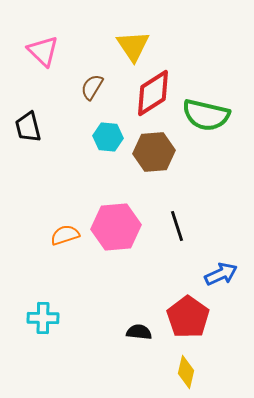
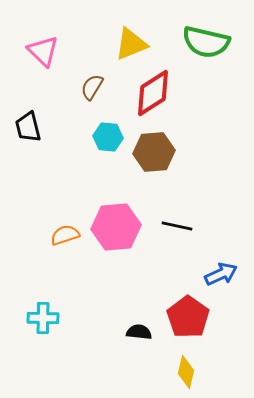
yellow triangle: moved 2 px left, 2 px up; rotated 42 degrees clockwise
green semicircle: moved 73 px up
black line: rotated 60 degrees counterclockwise
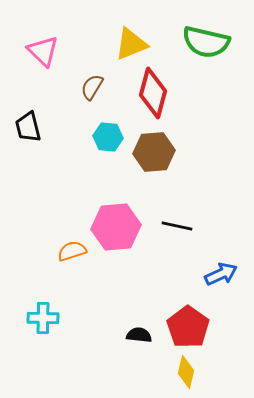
red diamond: rotated 42 degrees counterclockwise
orange semicircle: moved 7 px right, 16 px down
red pentagon: moved 10 px down
black semicircle: moved 3 px down
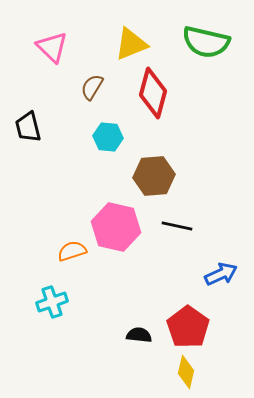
pink triangle: moved 9 px right, 4 px up
brown hexagon: moved 24 px down
pink hexagon: rotated 18 degrees clockwise
cyan cross: moved 9 px right, 16 px up; rotated 20 degrees counterclockwise
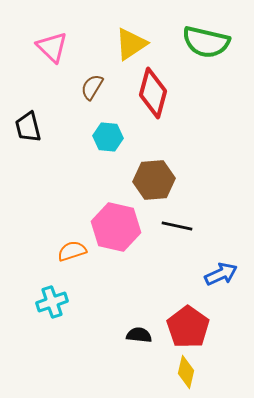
yellow triangle: rotated 12 degrees counterclockwise
brown hexagon: moved 4 px down
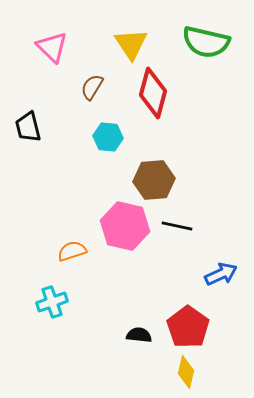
yellow triangle: rotated 30 degrees counterclockwise
pink hexagon: moved 9 px right, 1 px up
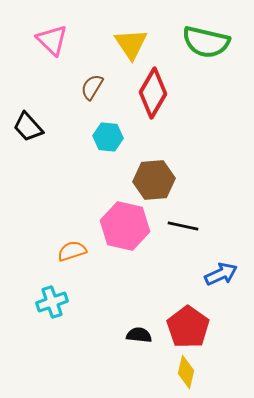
pink triangle: moved 7 px up
red diamond: rotated 15 degrees clockwise
black trapezoid: rotated 28 degrees counterclockwise
black line: moved 6 px right
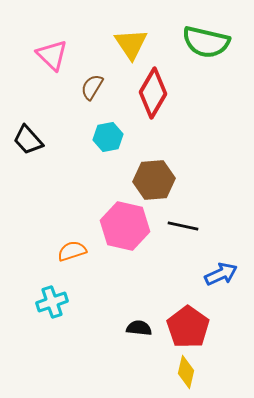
pink triangle: moved 15 px down
black trapezoid: moved 13 px down
cyan hexagon: rotated 16 degrees counterclockwise
black semicircle: moved 7 px up
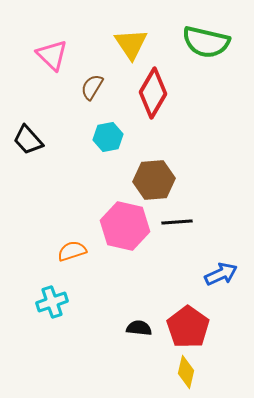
black line: moved 6 px left, 4 px up; rotated 16 degrees counterclockwise
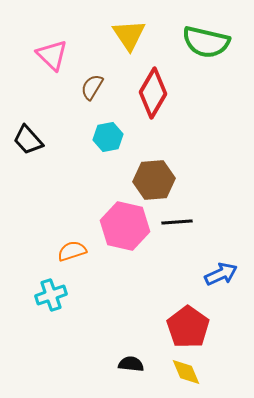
yellow triangle: moved 2 px left, 9 px up
cyan cross: moved 1 px left, 7 px up
black semicircle: moved 8 px left, 36 px down
yellow diamond: rotated 36 degrees counterclockwise
